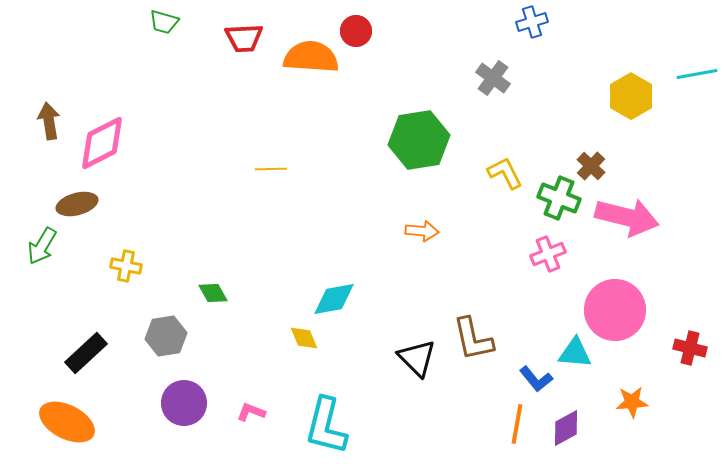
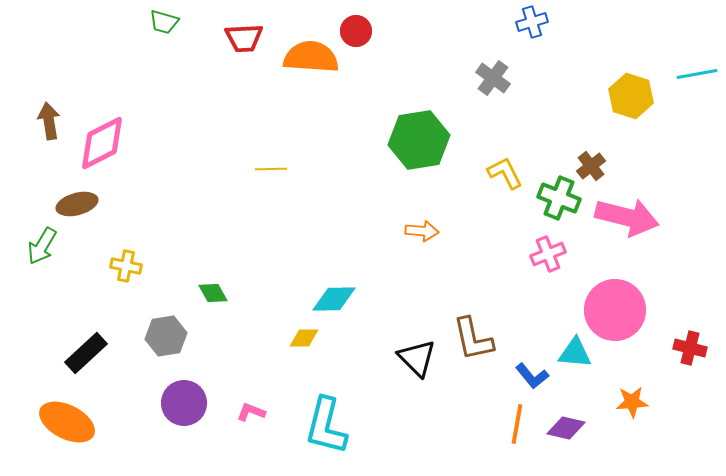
yellow hexagon: rotated 12 degrees counterclockwise
brown cross: rotated 8 degrees clockwise
cyan diamond: rotated 9 degrees clockwise
yellow diamond: rotated 68 degrees counterclockwise
blue L-shape: moved 4 px left, 3 px up
purple diamond: rotated 42 degrees clockwise
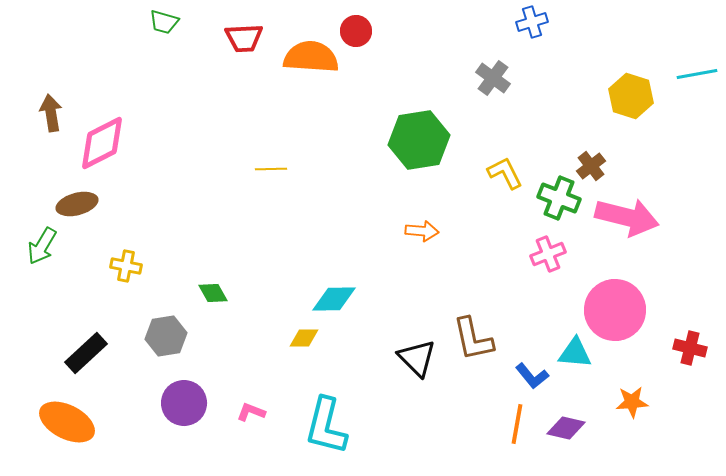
brown arrow: moved 2 px right, 8 px up
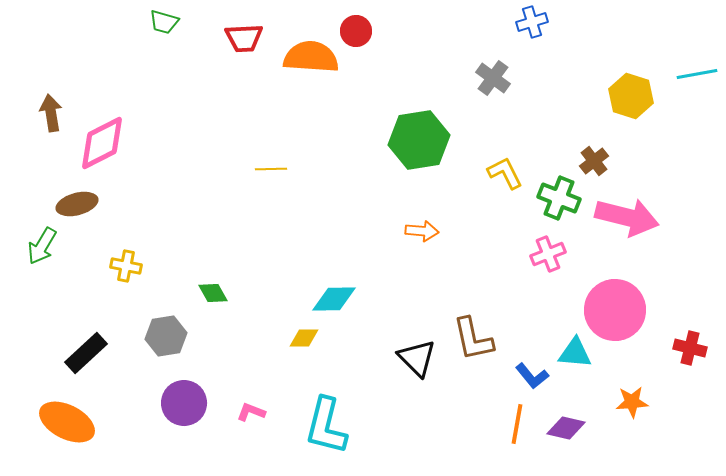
brown cross: moved 3 px right, 5 px up
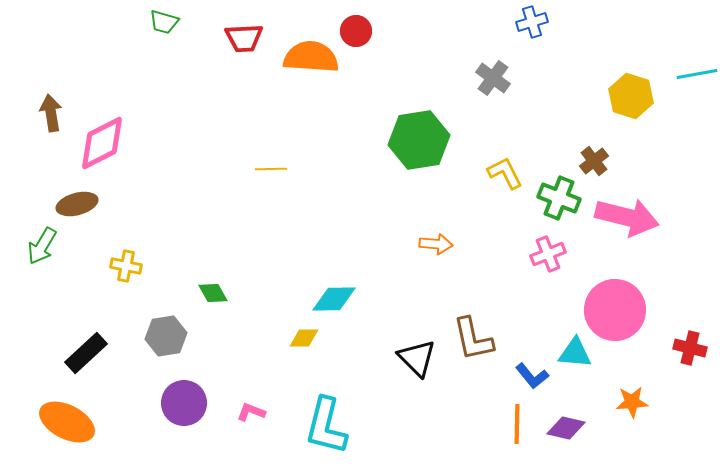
orange arrow: moved 14 px right, 13 px down
orange line: rotated 9 degrees counterclockwise
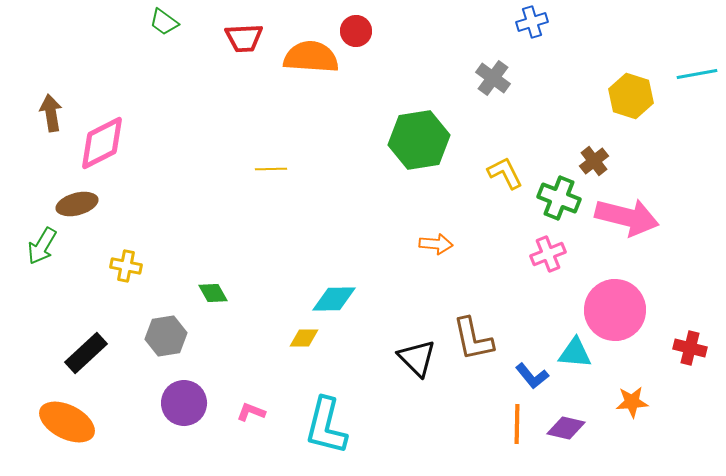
green trapezoid: rotated 20 degrees clockwise
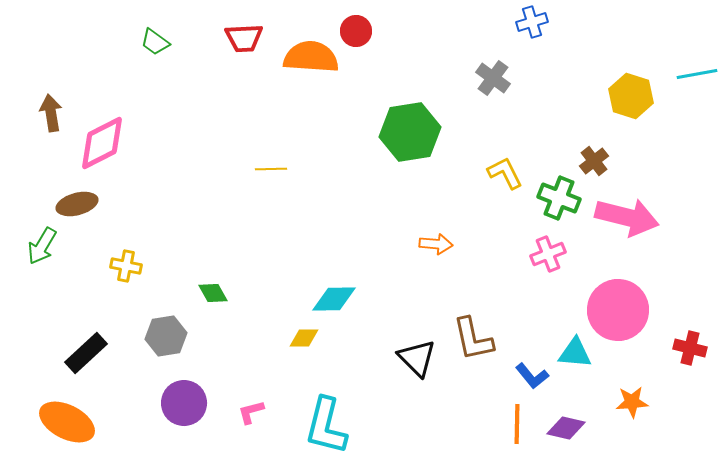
green trapezoid: moved 9 px left, 20 px down
green hexagon: moved 9 px left, 8 px up
pink circle: moved 3 px right
pink L-shape: rotated 36 degrees counterclockwise
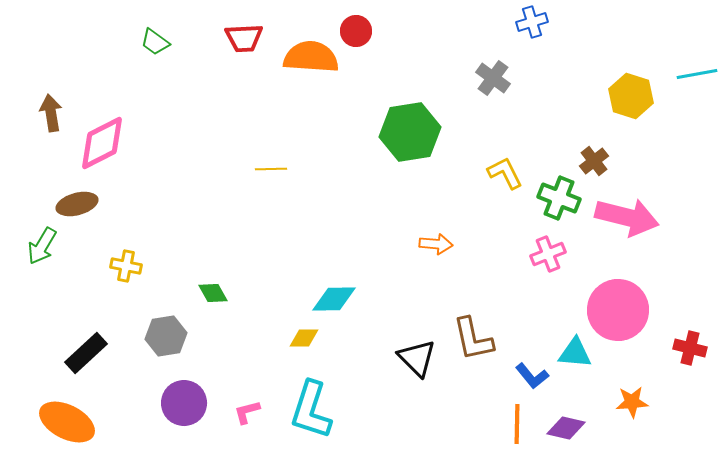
pink L-shape: moved 4 px left
cyan L-shape: moved 15 px left, 16 px up; rotated 4 degrees clockwise
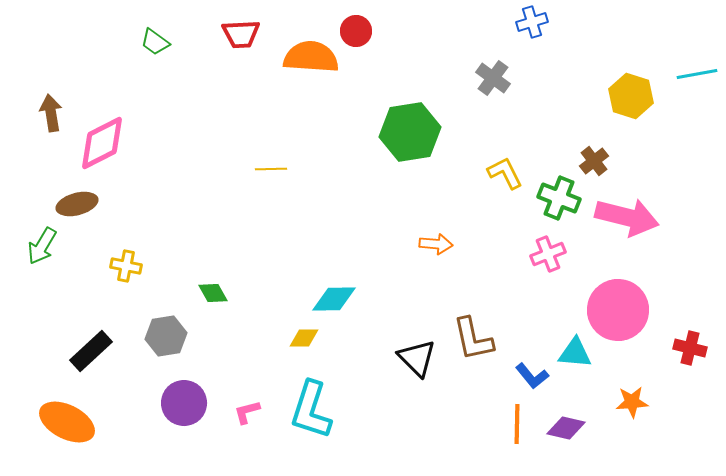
red trapezoid: moved 3 px left, 4 px up
black rectangle: moved 5 px right, 2 px up
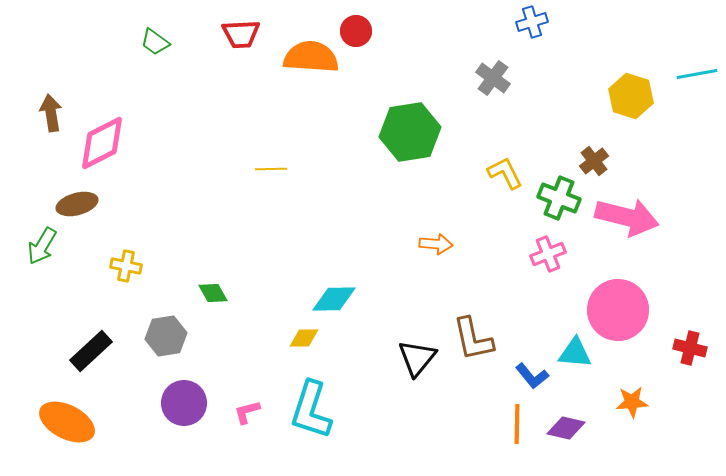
black triangle: rotated 24 degrees clockwise
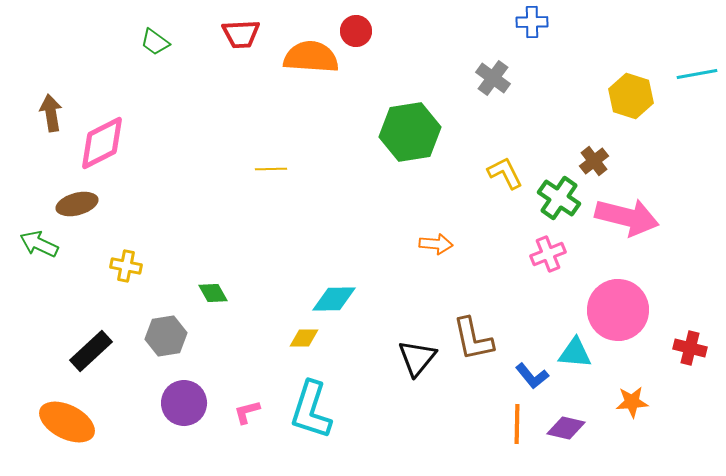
blue cross: rotated 16 degrees clockwise
green cross: rotated 12 degrees clockwise
green arrow: moved 3 px left, 2 px up; rotated 84 degrees clockwise
